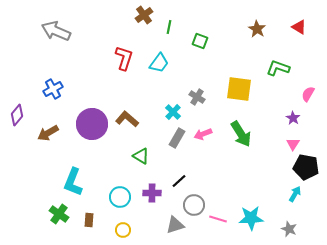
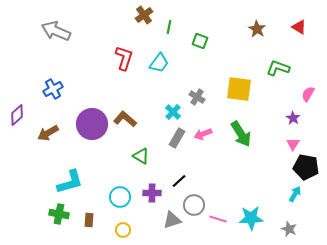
purple diamond: rotated 10 degrees clockwise
brown L-shape: moved 2 px left
cyan L-shape: moved 3 px left; rotated 128 degrees counterclockwise
green cross: rotated 24 degrees counterclockwise
gray triangle: moved 3 px left, 5 px up
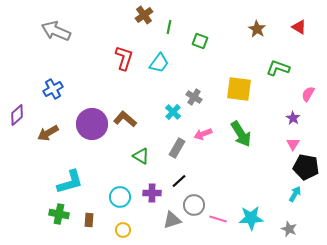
gray cross: moved 3 px left
gray rectangle: moved 10 px down
